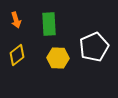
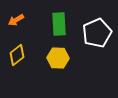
orange arrow: rotated 77 degrees clockwise
green rectangle: moved 10 px right
white pentagon: moved 3 px right, 14 px up
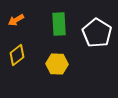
white pentagon: rotated 16 degrees counterclockwise
yellow hexagon: moved 1 px left, 6 px down
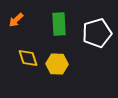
orange arrow: rotated 14 degrees counterclockwise
white pentagon: rotated 24 degrees clockwise
yellow diamond: moved 11 px right, 3 px down; rotated 70 degrees counterclockwise
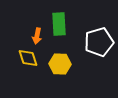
orange arrow: moved 21 px right, 16 px down; rotated 35 degrees counterclockwise
white pentagon: moved 2 px right, 9 px down
yellow hexagon: moved 3 px right
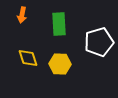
orange arrow: moved 15 px left, 21 px up
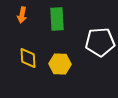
green rectangle: moved 2 px left, 5 px up
white pentagon: moved 1 px right; rotated 12 degrees clockwise
yellow diamond: rotated 15 degrees clockwise
